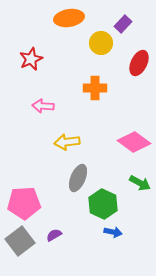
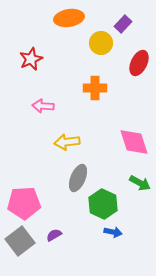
pink diamond: rotated 36 degrees clockwise
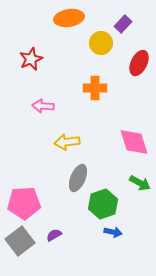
green hexagon: rotated 16 degrees clockwise
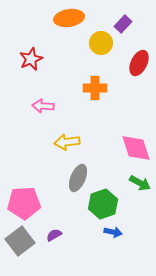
pink diamond: moved 2 px right, 6 px down
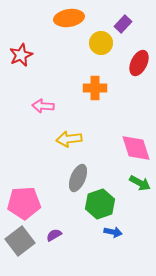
red star: moved 10 px left, 4 px up
yellow arrow: moved 2 px right, 3 px up
green hexagon: moved 3 px left
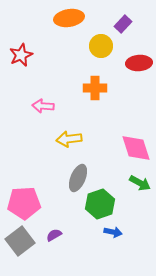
yellow circle: moved 3 px down
red ellipse: rotated 60 degrees clockwise
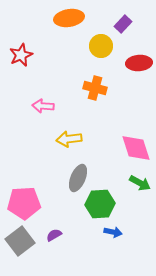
orange cross: rotated 15 degrees clockwise
green hexagon: rotated 16 degrees clockwise
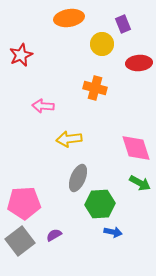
purple rectangle: rotated 66 degrees counterclockwise
yellow circle: moved 1 px right, 2 px up
